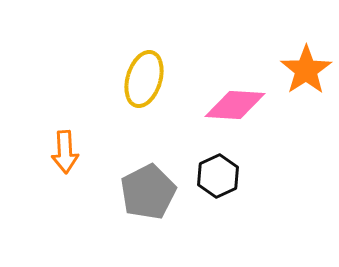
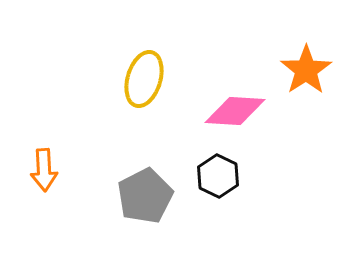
pink diamond: moved 6 px down
orange arrow: moved 21 px left, 18 px down
black hexagon: rotated 9 degrees counterclockwise
gray pentagon: moved 3 px left, 4 px down
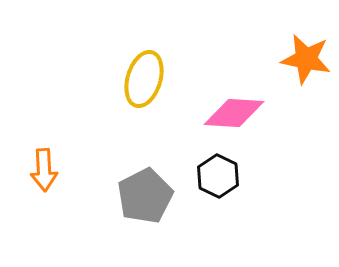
orange star: moved 11 px up; rotated 27 degrees counterclockwise
pink diamond: moved 1 px left, 2 px down
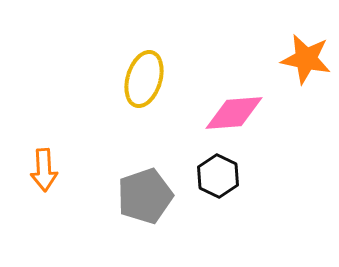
pink diamond: rotated 8 degrees counterclockwise
gray pentagon: rotated 8 degrees clockwise
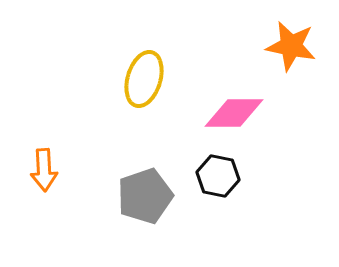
orange star: moved 15 px left, 13 px up
pink diamond: rotated 4 degrees clockwise
black hexagon: rotated 15 degrees counterclockwise
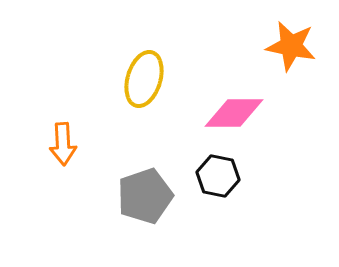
orange arrow: moved 19 px right, 26 px up
